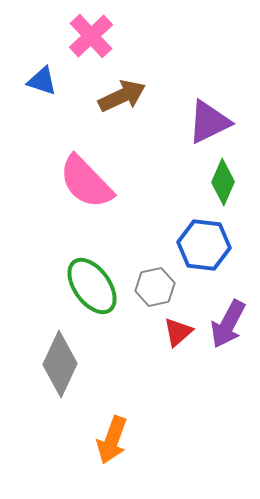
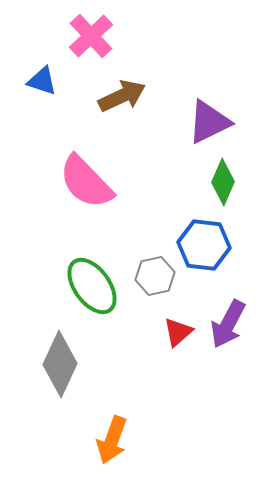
gray hexagon: moved 11 px up
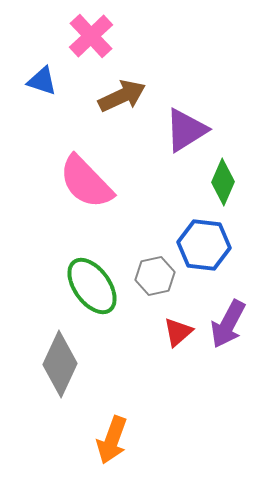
purple triangle: moved 23 px left, 8 px down; rotated 6 degrees counterclockwise
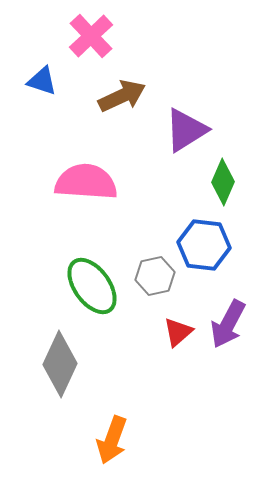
pink semicircle: rotated 138 degrees clockwise
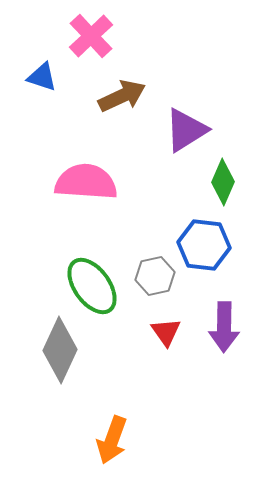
blue triangle: moved 4 px up
purple arrow: moved 4 px left, 3 px down; rotated 27 degrees counterclockwise
red triangle: moved 12 px left; rotated 24 degrees counterclockwise
gray diamond: moved 14 px up
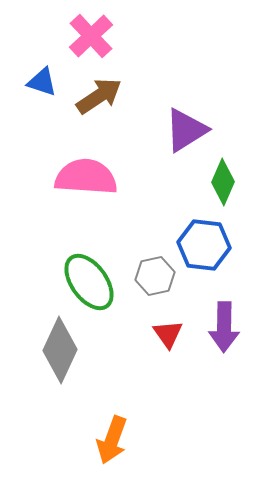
blue triangle: moved 5 px down
brown arrow: moved 23 px left; rotated 9 degrees counterclockwise
pink semicircle: moved 5 px up
green ellipse: moved 3 px left, 4 px up
red triangle: moved 2 px right, 2 px down
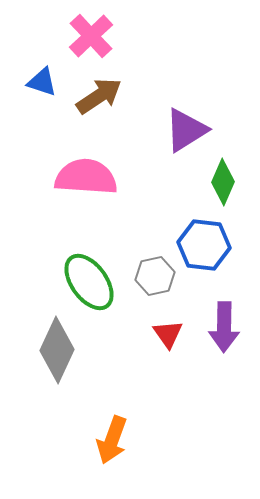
gray diamond: moved 3 px left
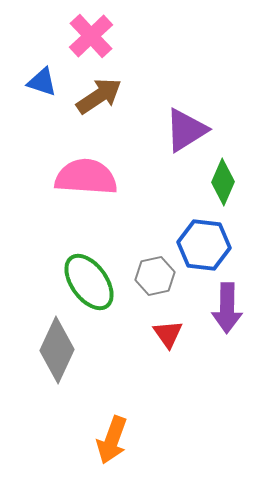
purple arrow: moved 3 px right, 19 px up
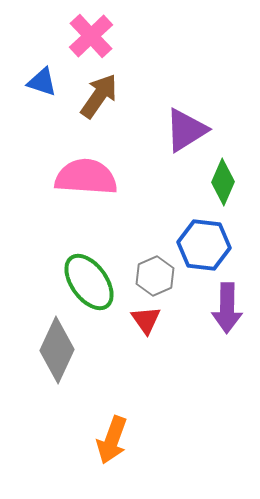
brown arrow: rotated 21 degrees counterclockwise
gray hexagon: rotated 12 degrees counterclockwise
red triangle: moved 22 px left, 14 px up
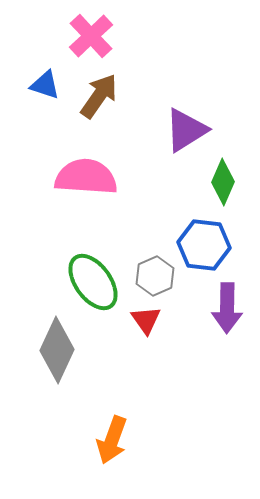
blue triangle: moved 3 px right, 3 px down
green ellipse: moved 4 px right
